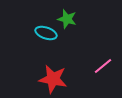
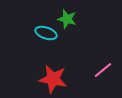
pink line: moved 4 px down
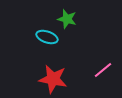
cyan ellipse: moved 1 px right, 4 px down
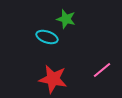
green star: moved 1 px left
pink line: moved 1 px left
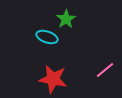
green star: rotated 24 degrees clockwise
pink line: moved 3 px right
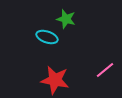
green star: rotated 24 degrees counterclockwise
red star: moved 2 px right, 1 px down
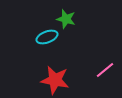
cyan ellipse: rotated 40 degrees counterclockwise
